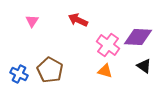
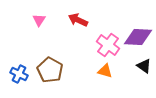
pink triangle: moved 7 px right, 1 px up
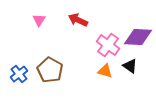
black triangle: moved 14 px left
blue cross: rotated 24 degrees clockwise
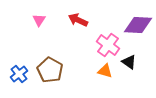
purple diamond: moved 12 px up
black triangle: moved 1 px left, 4 px up
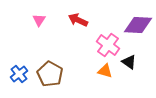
brown pentagon: moved 4 px down
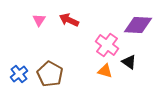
red arrow: moved 9 px left
pink cross: moved 1 px left
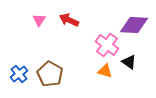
purple diamond: moved 4 px left
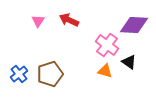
pink triangle: moved 1 px left, 1 px down
brown pentagon: rotated 25 degrees clockwise
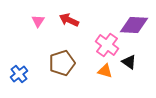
brown pentagon: moved 12 px right, 11 px up
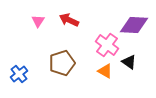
orange triangle: rotated 14 degrees clockwise
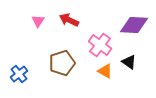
pink cross: moved 7 px left
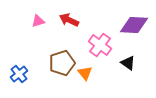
pink triangle: rotated 40 degrees clockwise
black triangle: moved 1 px left, 1 px down
orange triangle: moved 20 px left, 2 px down; rotated 21 degrees clockwise
